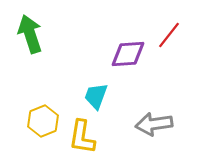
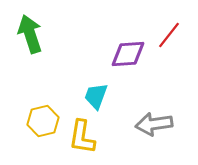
yellow hexagon: rotated 8 degrees clockwise
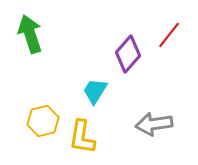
purple diamond: rotated 45 degrees counterclockwise
cyan trapezoid: moved 1 px left, 5 px up; rotated 12 degrees clockwise
